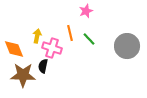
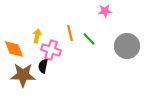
pink star: moved 19 px right; rotated 16 degrees clockwise
pink cross: moved 1 px left, 2 px down
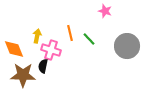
pink star: rotated 24 degrees clockwise
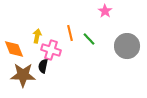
pink star: rotated 16 degrees clockwise
